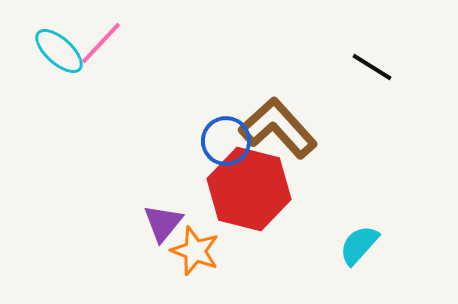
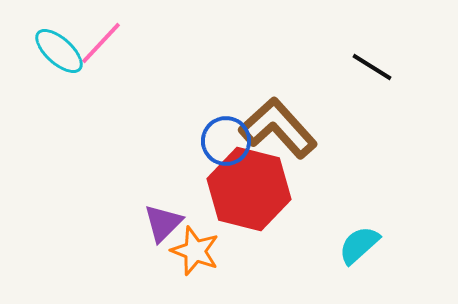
purple triangle: rotated 6 degrees clockwise
cyan semicircle: rotated 6 degrees clockwise
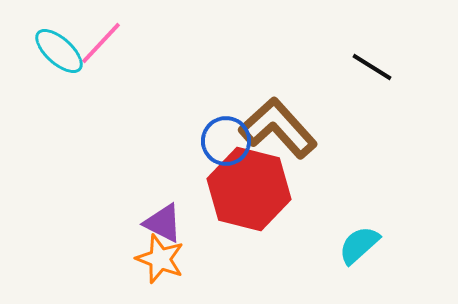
purple triangle: rotated 48 degrees counterclockwise
orange star: moved 35 px left, 8 px down
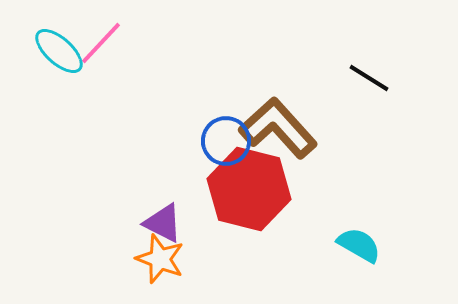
black line: moved 3 px left, 11 px down
cyan semicircle: rotated 72 degrees clockwise
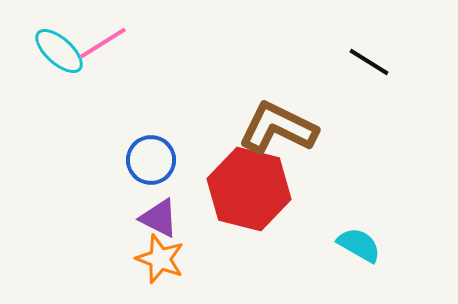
pink line: moved 2 px right; rotated 15 degrees clockwise
black line: moved 16 px up
brown L-shape: rotated 22 degrees counterclockwise
blue circle: moved 75 px left, 19 px down
purple triangle: moved 4 px left, 5 px up
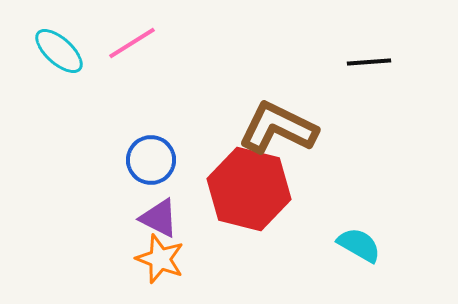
pink line: moved 29 px right
black line: rotated 36 degrees counterclockwise
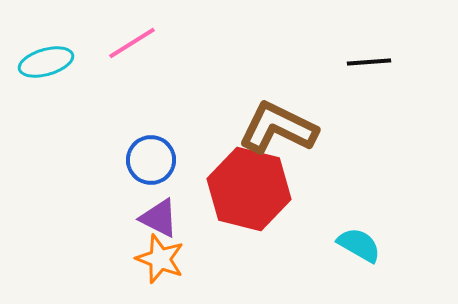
cyan ellipse: moved 13 px left, 11 px down; rotated 58 degrees counterclockwise
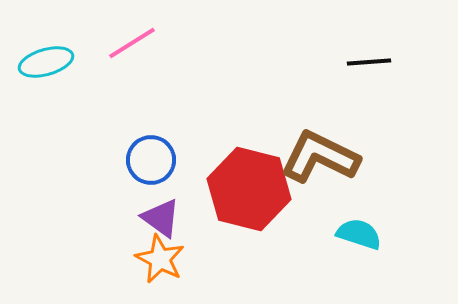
brown L-shape: moved 42 px right, 29 px down
purple triangle: moved 2 px right; rotated 9 degrees clockwise
cyan semicircle: moved 11 px up; rotated 12 degrees counterclockwise
orange star: rotated 6 degrees clockwise
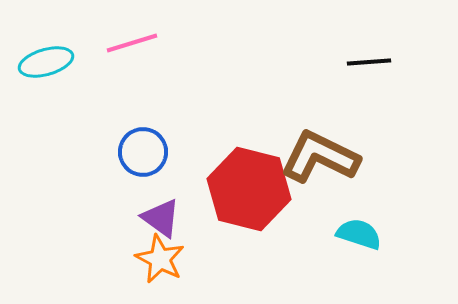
pink line: rotated 15 degrees clockwise
blue circle: moved 8 px left, 8 px up
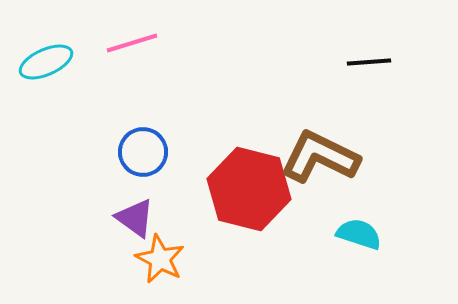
cyan ellipse: rotated 8 degrees counterclockwise
purple triangle: moved 26 px left
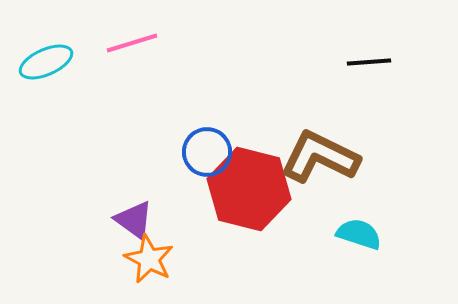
blue circle: moved 64 px right
purple triangle: moved 1 px left, 2 px down
orange star: moved 11 px left
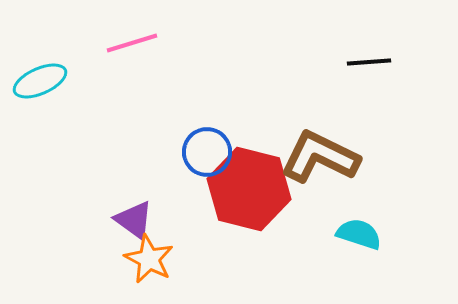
cyan ellipse: moved 6 px left, 19 px down
